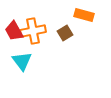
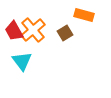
orange cross: moved 1 px up; rotated 30 degrees counterclockwise
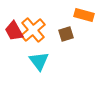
brown square: moved 1 px right, 1 px down; rotated 14 degrees clockwise
cyan triangle: moved 17 px right
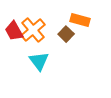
orange rectangle: moved 4 px left, 5 px down
brown square: rotated 28 degrees counterclockwise
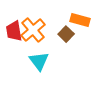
red trapezoid: rotated 20 degrees clockwise
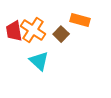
orange cross: rotated 15 degrees counterclockwise
brown square: moved 5 px left
cyan triangle: rotated 10 degrees counterclockwise
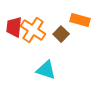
red trapezoid: moved 4 px up; rotated 15 degrees clockwise
cyan triangle: moved 7 px right, 9 px down; rotated 25 degrees counterclockwise
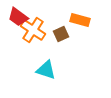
red trapezoid: moved 4 px right, 10 px up; rotated 60 degrees counterclockwise
brown square: rotated 21 degrees clockwise
